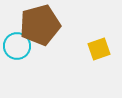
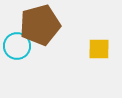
yellow square: rotated 20 degrees clockwise
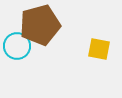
yellow square: rotated 10 degrees clockwise
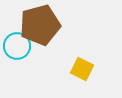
yellow square: moved 17 px left, 20 px down; rotated 15 degrees clockwise
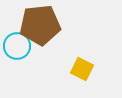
brown pentagon: rotated 9 degrees clockwise
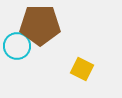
brown pentagon: rotated 6 degrees clockwise
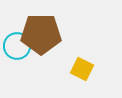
brown pentagon: moved 1 px right, 9 px down
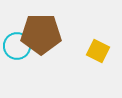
yellow square: moved 16 px right, 18 px up
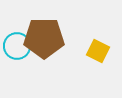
brown pentagon: moved 3 px right, 4 px down
